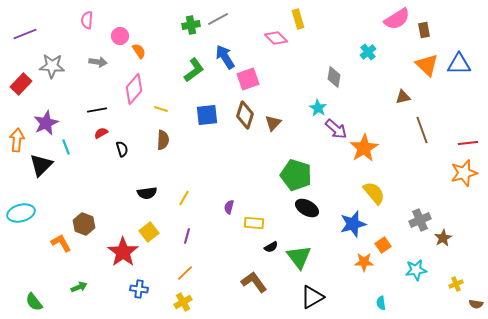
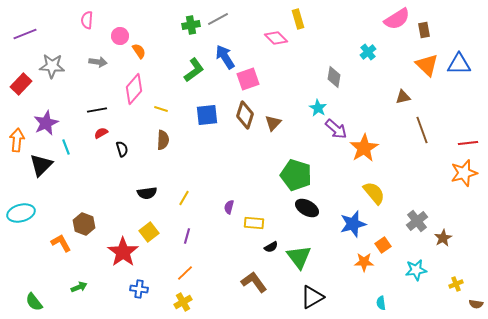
gray cross at (420, 220): moved 3 px left, 1 px down; rotated 15 degrees counterclockwise
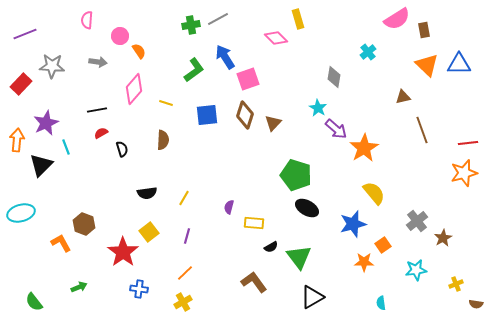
yellow line at (161, 109): moved 5 px right, 6 px up
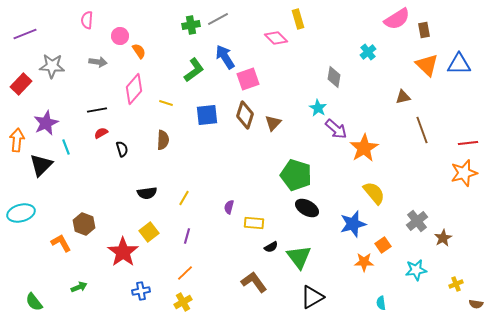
blue cross at (139, 289): moved 2 px right, 2 px down; rotated 18 degrees counterclockwise
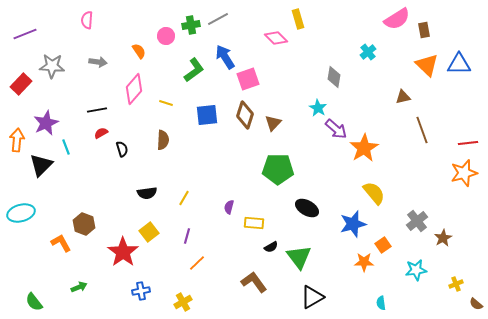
pink circle at (120, 36): moved 46 px right
green pentagon at (296, 175): moved 18 px left, 6 px up; rotated 16 degrees counterclockwise
orange line at (185, 273): moved 12 px right, 10 px up
brown semicircle at (476, 304): rotated 32 degrees clockwise
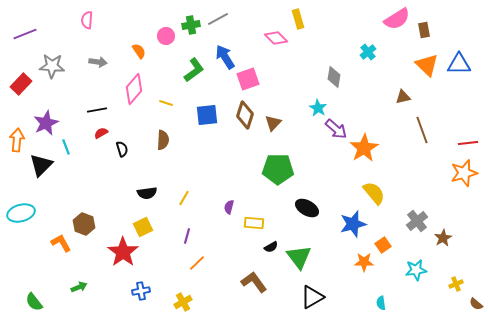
yellow square at (149, 232): moved 6 px left, 5 px up; rotated 12 degrees clockwise
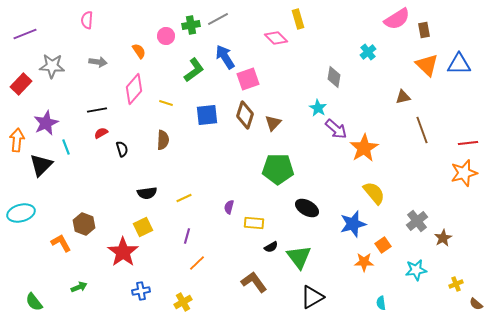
yellow line at (184, 198): rotated 35 degrees clockwise
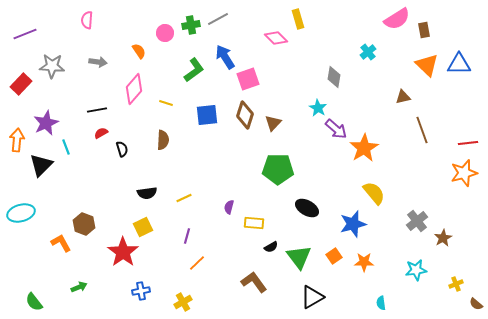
pink circle at (166, 36): moved 1 px left, 3 px up
orange square at (383, 245): moved 49 px left, 11 px down
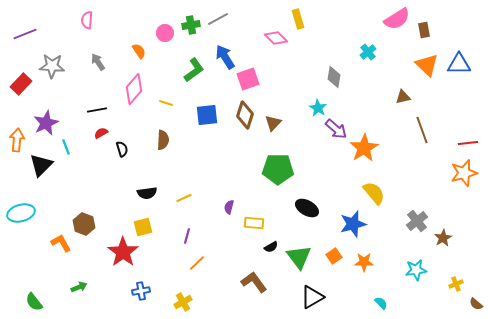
gray arrow at (98, 62): rotated 132 degrees counterclockwise
yellow square at (143, 227): rotated 12 degrees clockwise
cyan semicircle at (381, 303): rotated 144 degrees clockwise
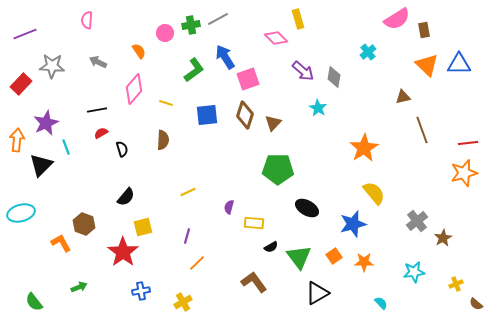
gray arrow at (98, 62): rotated 30 degrees counterclockwise
purple arrow at (336, 129): moved 33 px left, 58 px up
black semicircle at (147, 193): moved 21 px left, 4 px down; rotated 42 degrees counterclockwise
yellow line at (184, 198): moved 4 px right, 6 px up
cyan star at (416, 270): moved 2 px left, 2 px down
black triangle at (312, 297): moved 5 px right, 4 px up
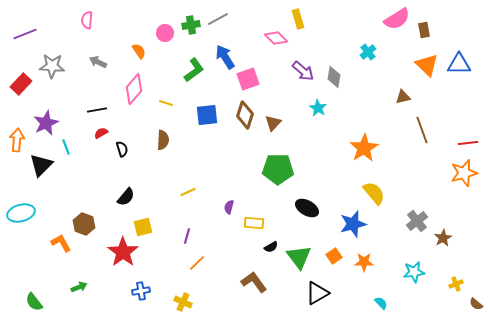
yellow cross at (183, 302): rotated 36 degrees counterclockwise
